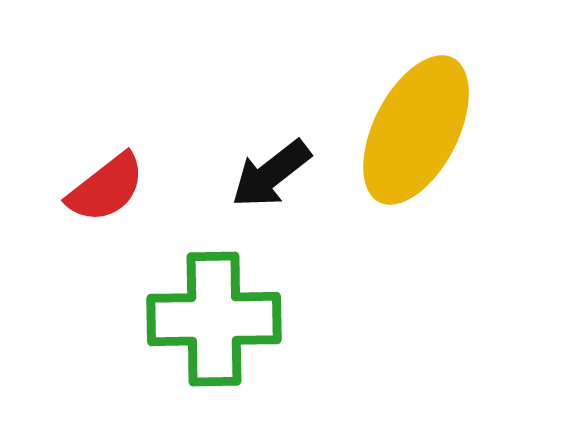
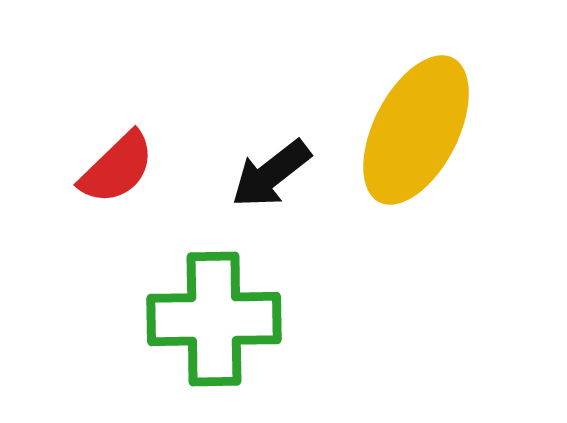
red semicircle: moved 11 px right, 20 px up; rotated 6 degrees counterclockwise
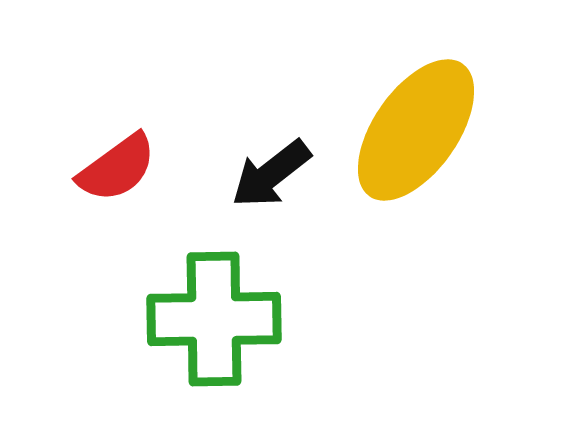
yellow ellipse: rotated 8 degrees clockwise
red semicircle: rotated 8 degrees clockwise
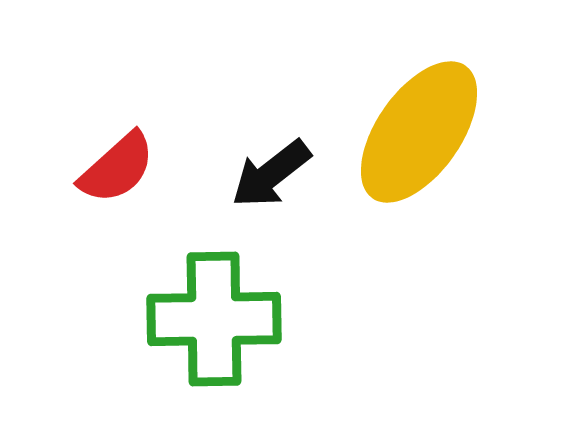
yellow ellipse: moved 3 px right, 2 px down
red semicircle: rotated 6 degrees counterclockwise
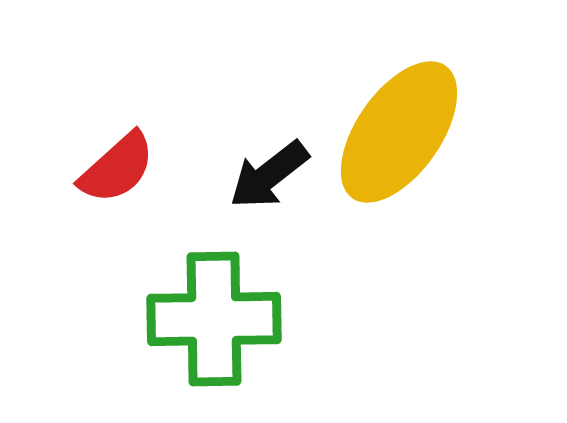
yellow ellipse: moved 20 px left
black arrow: moved 2 px left, 1 px down
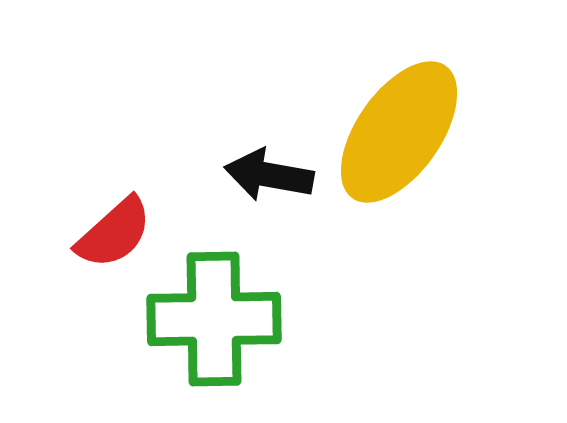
red semicircle: moved 3 px left, 65 px down
black arrow: rotated 48 degrees clockwise
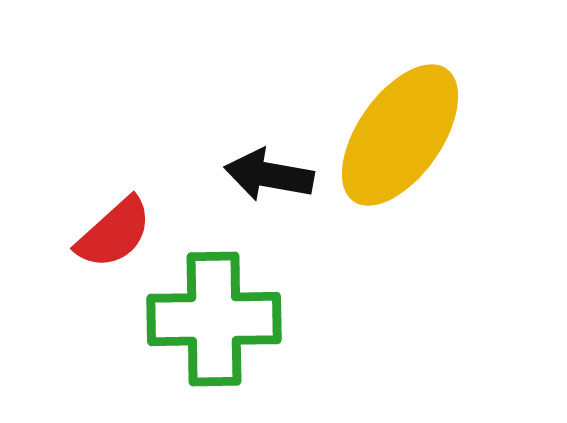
yellow ellipse: moved 1 px right, 3 px down
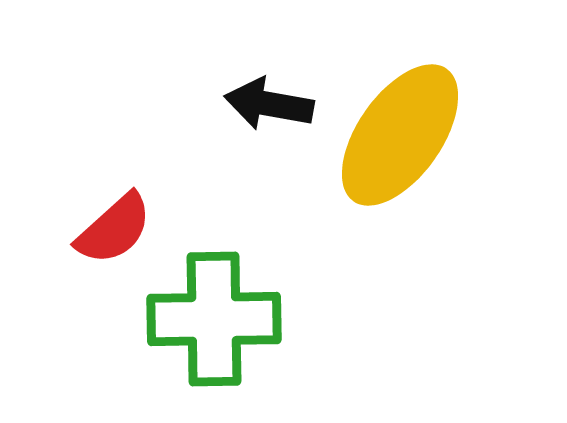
black arrow: moved 71 px up
red semicircle: moved 4 px up
